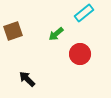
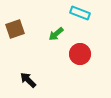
cyan rectangle: moved 4 px left; rotated 60 degrees clockwise
brown square: moved 2 px right, 2 px up
black arrow: moved 1 px right, 1 px down
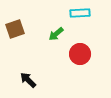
cyan rectangle: rotated 24 degrees counterclockwise
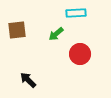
cyan rectangle: moved 4 px left
brown square: moved 2 px right, 1 px down; rotated 12 degrees clockwise
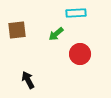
black arrow: rotated 18 degrees clockwise
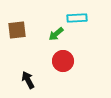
cyan rectangle: moved 1 px right, 5 px down
red circle: moved 17 px left, 7 px down
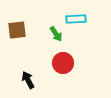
cyan rectangle: moved 1 px left, 1 px down
green arrow: rotated 84 degrees counterclockwise
red circle: moved 2 px down
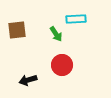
red circle: moved 1 px left, 2 px down
black arrow: rotated 78 degrees counterclockwise
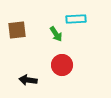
black arrow: rotated 24 degrees clockwise
